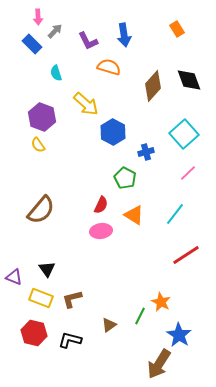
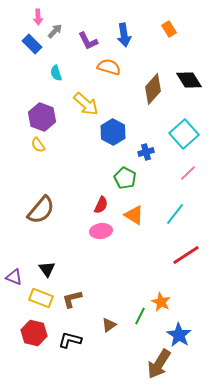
orange rectangle: moved 8 px left
black diamond: rotated 12 degrees counterclockwise
brown diamond: moved 3 px down
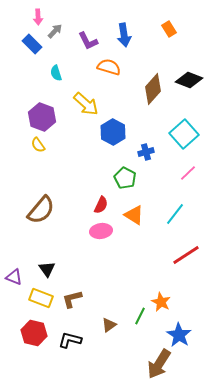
black diamond: rotated 36 degrees counterclockwise
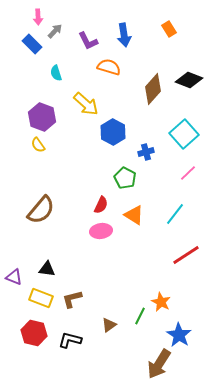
black triangle: rotated 48 degrees counterclockwise
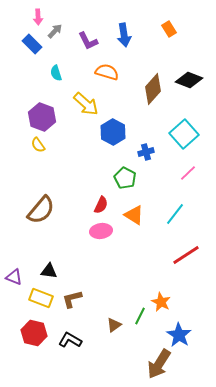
orange semicircle: moved 2 px left, 5 px down
black triangle: moved 2 px right, 2 px down
brown triangle: moved 5 px right
black L-shape: rotated 15 degrees clockwise
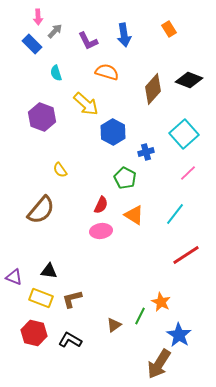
yellow semicircle: moved 22 px right, 25 px down
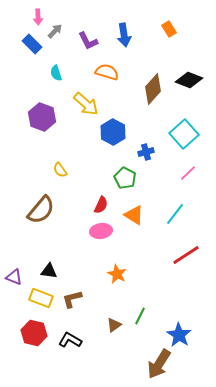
orange star: moved 44 px left, 28 px up
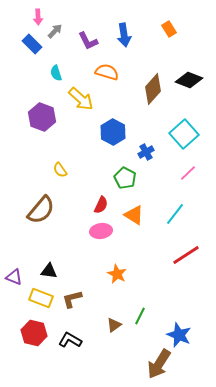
yellow arrow: moved 5 px left, 5 px up
blue cross: rotated 14 degrees counterclockwise
blue star: rotated 10 degrees counterclockwise
